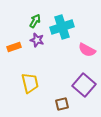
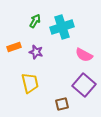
purple star: moved 1 px left, 12 px down
pink semicircle: moved 3 px left, 5 px down
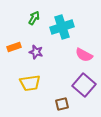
green arrow: moved 1 px left, 3 px up
yellow trapezoid: rotated 95 degrees clockwise
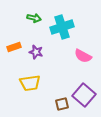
green arrow: rotated 72 degrees clockwise
pink semicircle: moved 1 px left, 1 px down
purple square: moved 10 px down
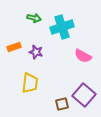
yellow trapezoid: rotated 75 degrees counterclockwise
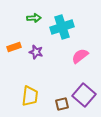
green arrow: rotated 16 degrees counterclockwise
pink semicircle: moved 3 px left; rotated 114 degrees clockwise
yellow trapezoid: moved 13 px down
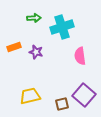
pink semicircle: rotated 60 degrees counterclockwise
yellow trapezoid: rotated 110 degrees counterclockwise
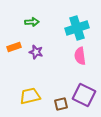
green arrow: moved 2 px left, 4 px down
cyan cross: moved 15 px right, 1 px down
purple square: rotated 15 degrees counterclockwise
brown square: moved 1 px left
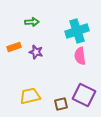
cyan cross: moved 3 px down
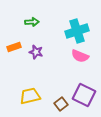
pink semicircle: rotated 60 degrees counterclockwise
brown square: rotated 24 degrees counterclockwise
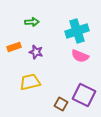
yellow trapezoid: moved 14 px up
brown square: rotated 24 degrees counterclockwise
